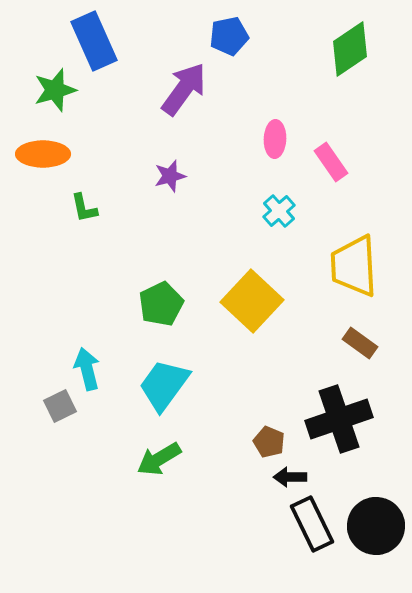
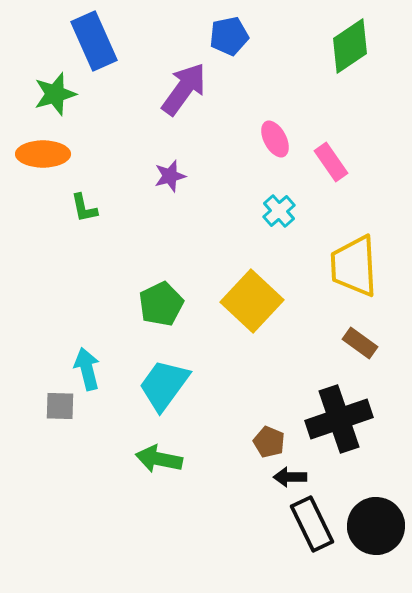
green diamond: moved 3 px up
green star: moved 4 px down
pink ellipse: rotated 30 degrees counterclockwise
gray square: rotated 28 degrees clockwise
green arrow: rotated 42 degrees clockwise
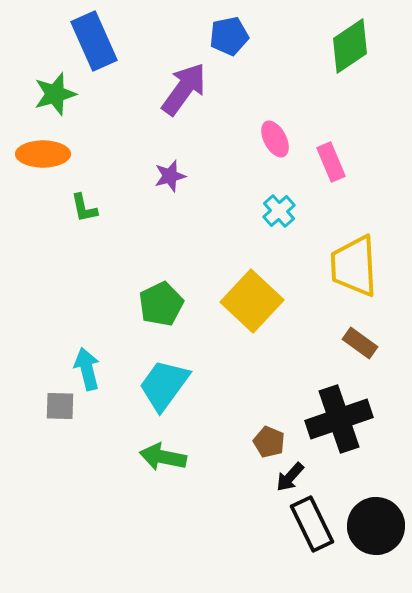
pink rectangle: rotated 12 degrees clockwise
green arrow: moved 4 px right, 2 px up
black arrow: rotated 48 degrees counterclockwise
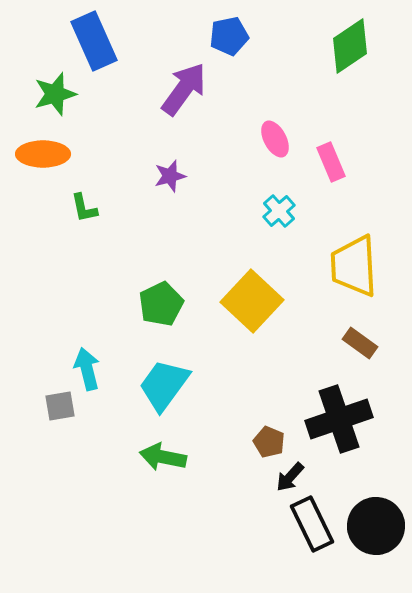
gray square: rotated 12 degrees counterclockwise
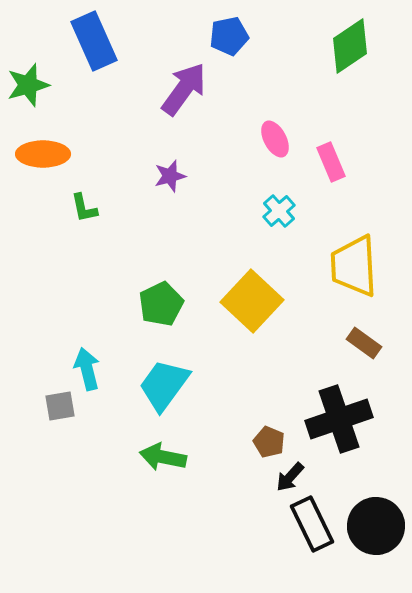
green star: moved 27 px left, 9 px up
brown rectangle: moved 4 px right
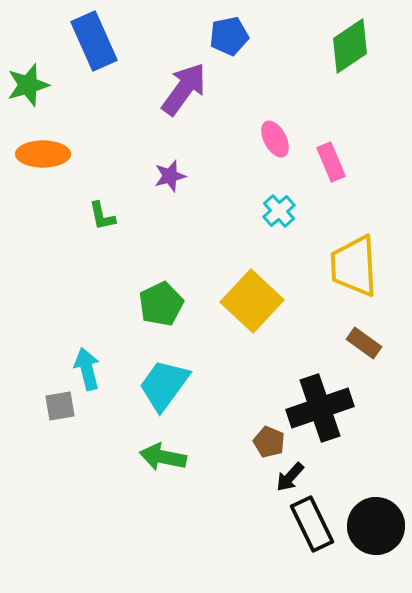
green L-shape: moved 18 px right, 8 px down
black cross: moved 19 px left, 11 px up
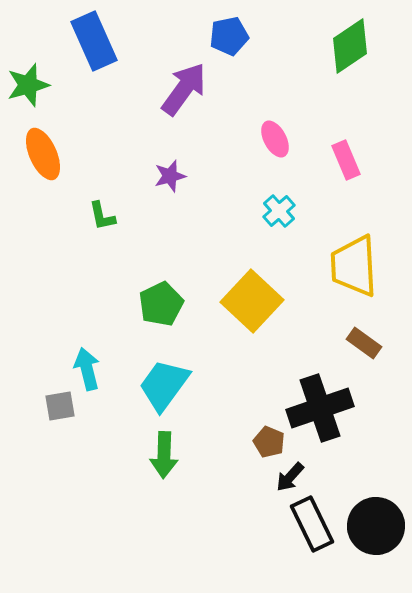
orange ellipse: rotated 66 degrees clockwise
pink rectangle: moved 15 px right, 2 px up
green arrow: moved 1 px right, 2 px up; rotated 99 degrees counterclockwise
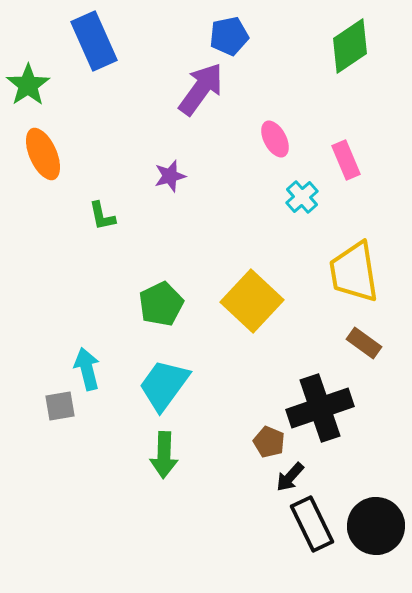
green star: rotated 18 degrees counterclockwise
purple arrow: moved 17 px right
cyan cross: moved 23 px right, 14 px up
yellow trapezoid: moved 6 px down; rotated 6 degrees counterclockwise
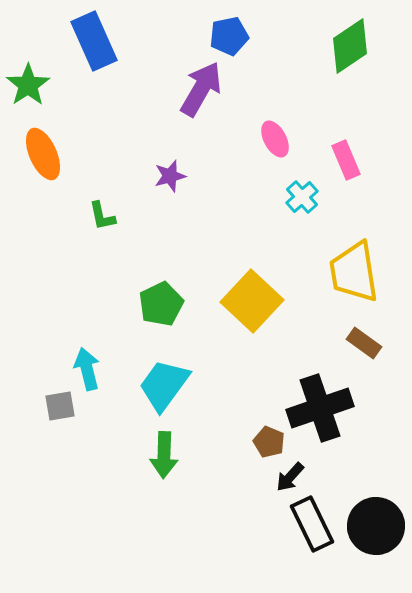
purple arrow: rotated 6 degrees counterclockwise
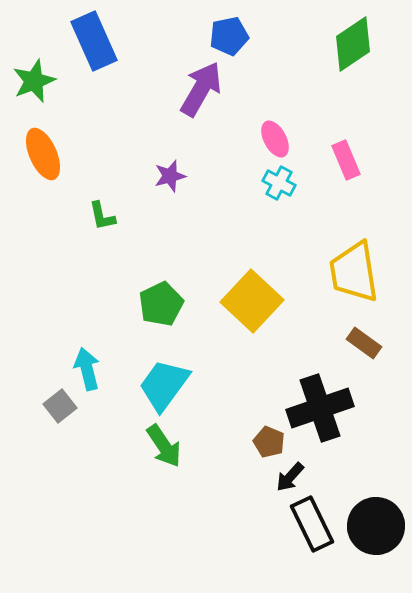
green diamond: moved 3 px right, 2 px up
green star: moved 6 px right, 4 px up; rotated 12 degrees clockwise
cyan cross: moved 23 px left, 14 px up; rotated 20 degrees counterclockwise
gray square: rotated 28 degrees counterclockwise
green arrow: moved 9 px up; rotated 36 degrees counterclockwise
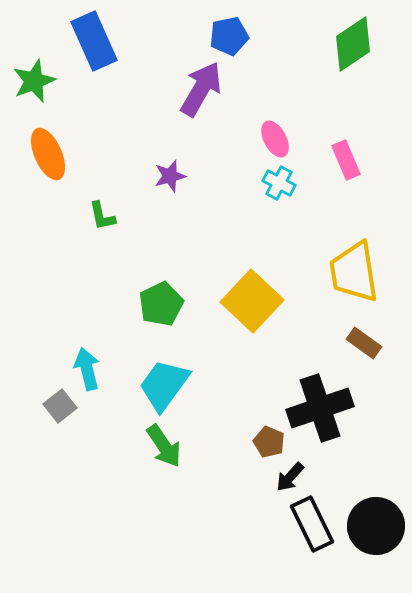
orange ellipse: moved 5 px right
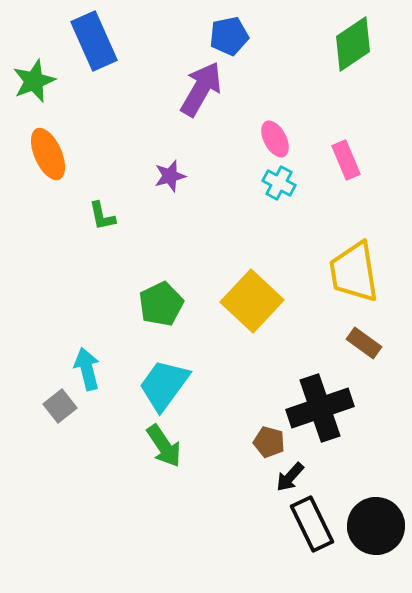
brown pentagon: rotated 8 degrees counterclockwise
